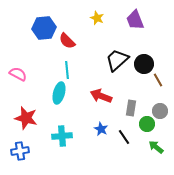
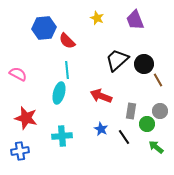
gray rectangle: moved 3 px down
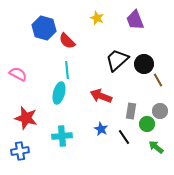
blue hexagon: rotated 20 degrees clockwise
